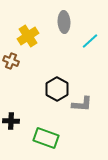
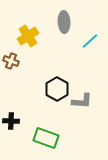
gray L-shape: moved 3 px up
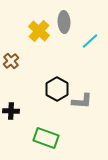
yellow cross: moved 11 px right, 5 px up; rotated 15 degrees counterclockwise
brown cross: rotated 28 degrees clockwise
black cross: moved 10 px up
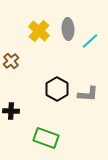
gray ellipse: moved 4 px right, 7 px down
gray L-shape: moved 6 px right, 7 px up
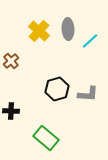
black hexagon: rotated 15 degrees clockwise
green rectangle: rotated 20 degrees clockwise
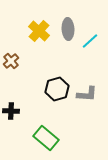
gray L-shape: moved 1 px left
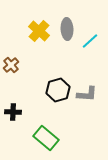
gray ellipse: moved 1 px left
brown cross: moved 4 px down
black hexagon: moved 1 px right, 1 px down
black cross: moved 2 px right, 1 px down
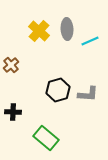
cyan line: rotated 18 degrees clockwise
gray L-shape: moved 1 px right
